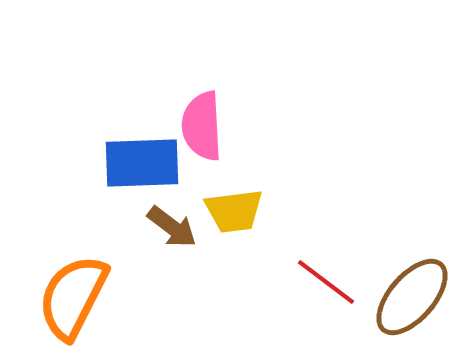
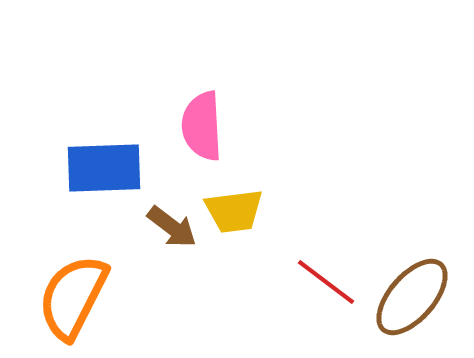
blue rectangle: moved 38 px left, 5 px down
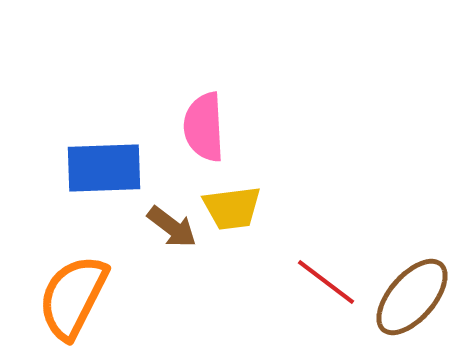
pink semicircle: moved 2 px right, 1 px down
yellow trapezoid: moved 2 px left, 3 px up
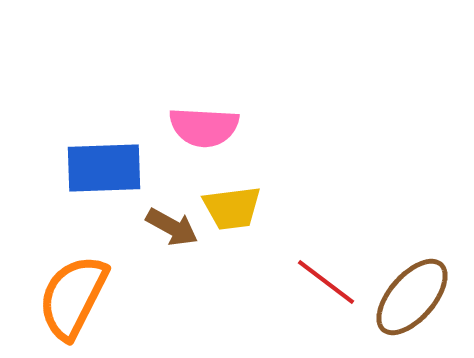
pink semicircle: rotated 84 degrees counterclockwise
brown arrow: rotated 8 degrees counterclockwise
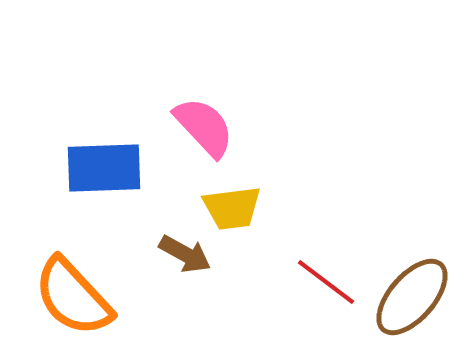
pink semicircle: rotated 136 degrees counterclockwise
brown arrow: moved 13 px right, 27 px down
orange semicircle: rotated 70 degrees counterclockwise
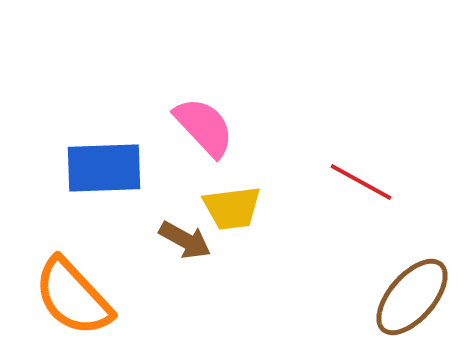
brown arrow: moved 14 px up
red line: moved 35 px right, 100 px up; rotated 8 degrees counterclockwise
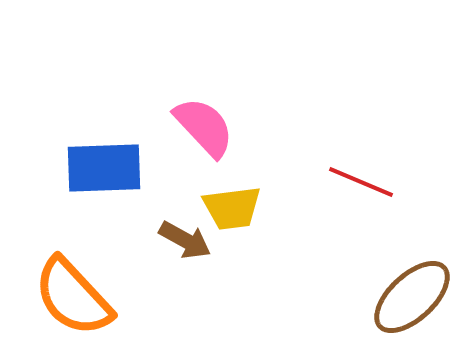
red line: rotated 6 degrees counterclockwise
brown ellipse: rotated 6 degrees clockwise
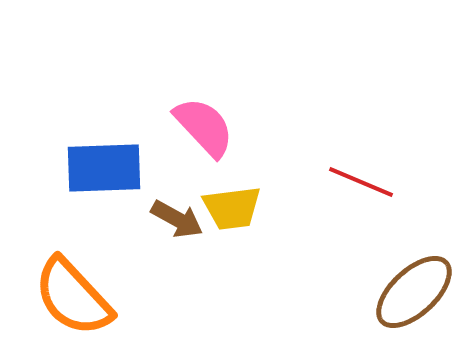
brown arrow: moved 8 px left, 21 px up
brown ellipse: moved 2 px right, 5 px up
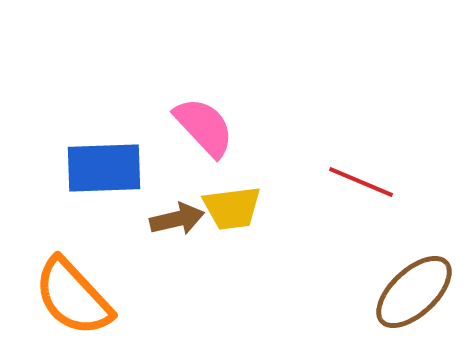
brown arrow: rotated 42 degrees counterclockwise
